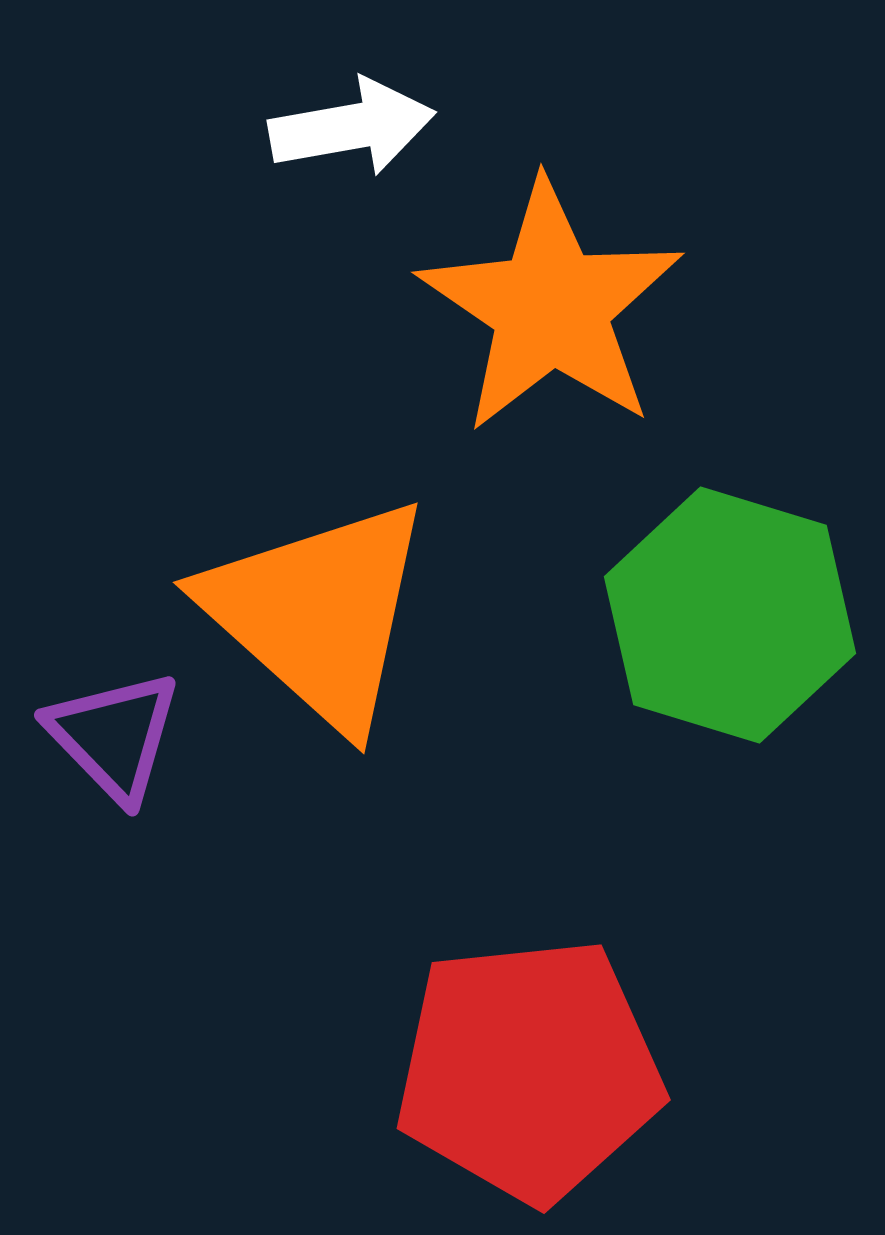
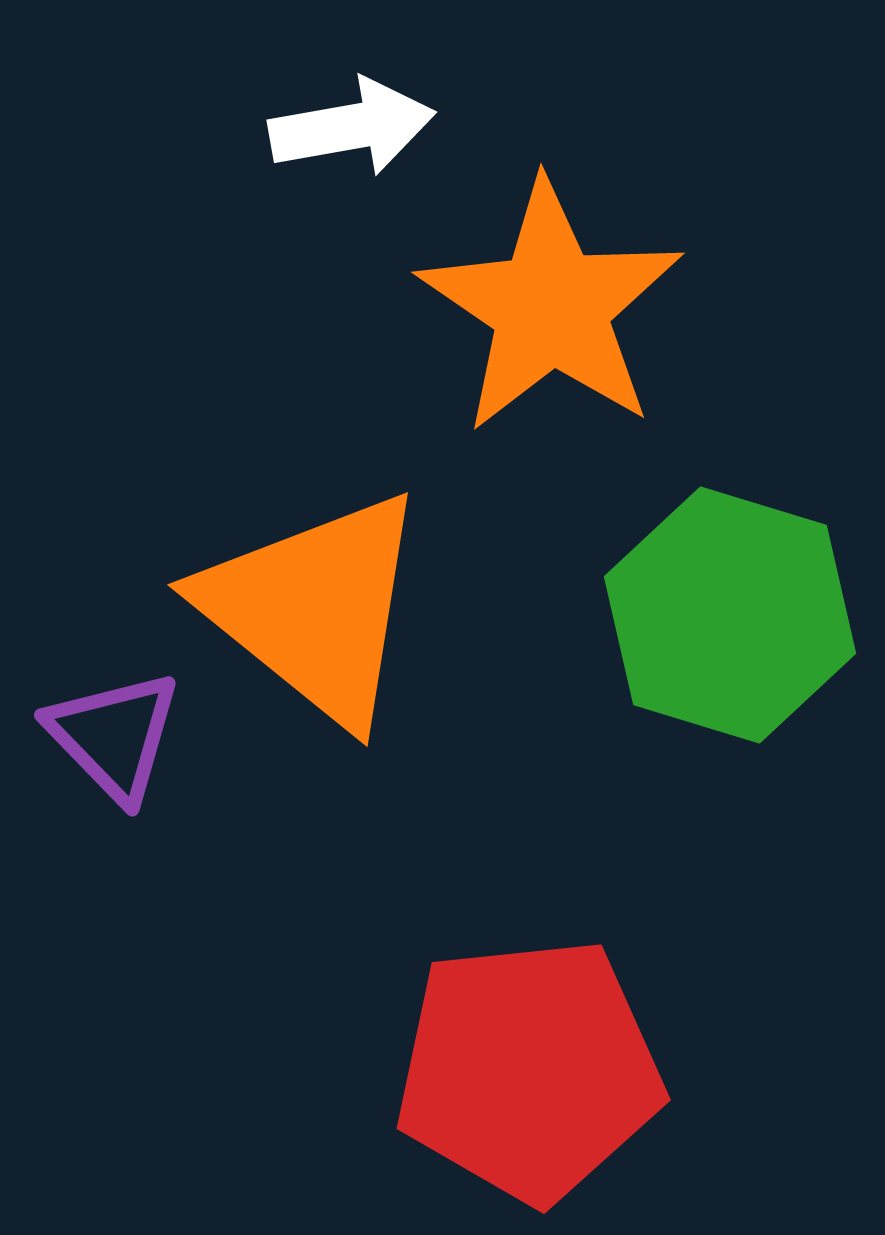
orange triangle: moved 4 px left, 5 px up; rotated 3 degrees counterclockwise
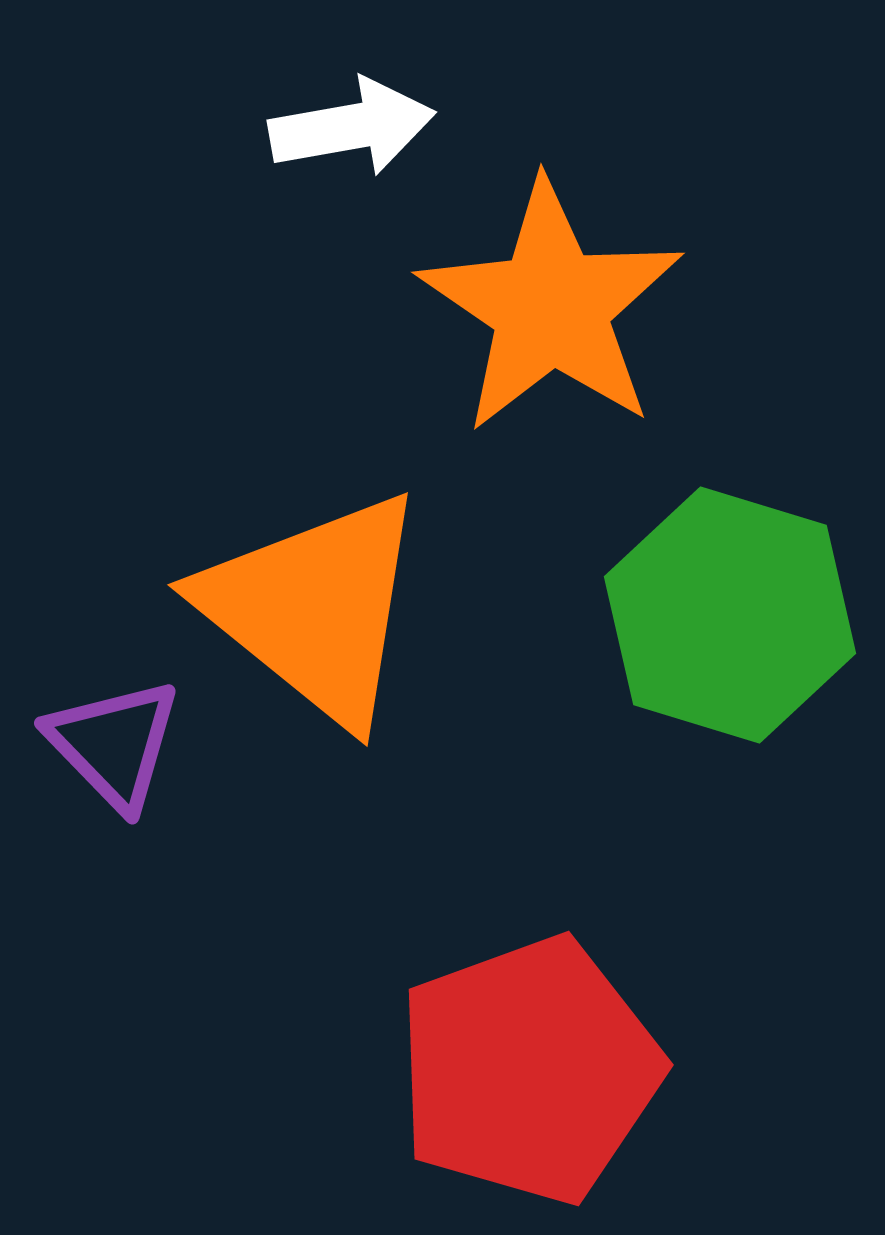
purple triangle: moved 8 px down
red pentagon: rotated 14 degrees counterclockwise
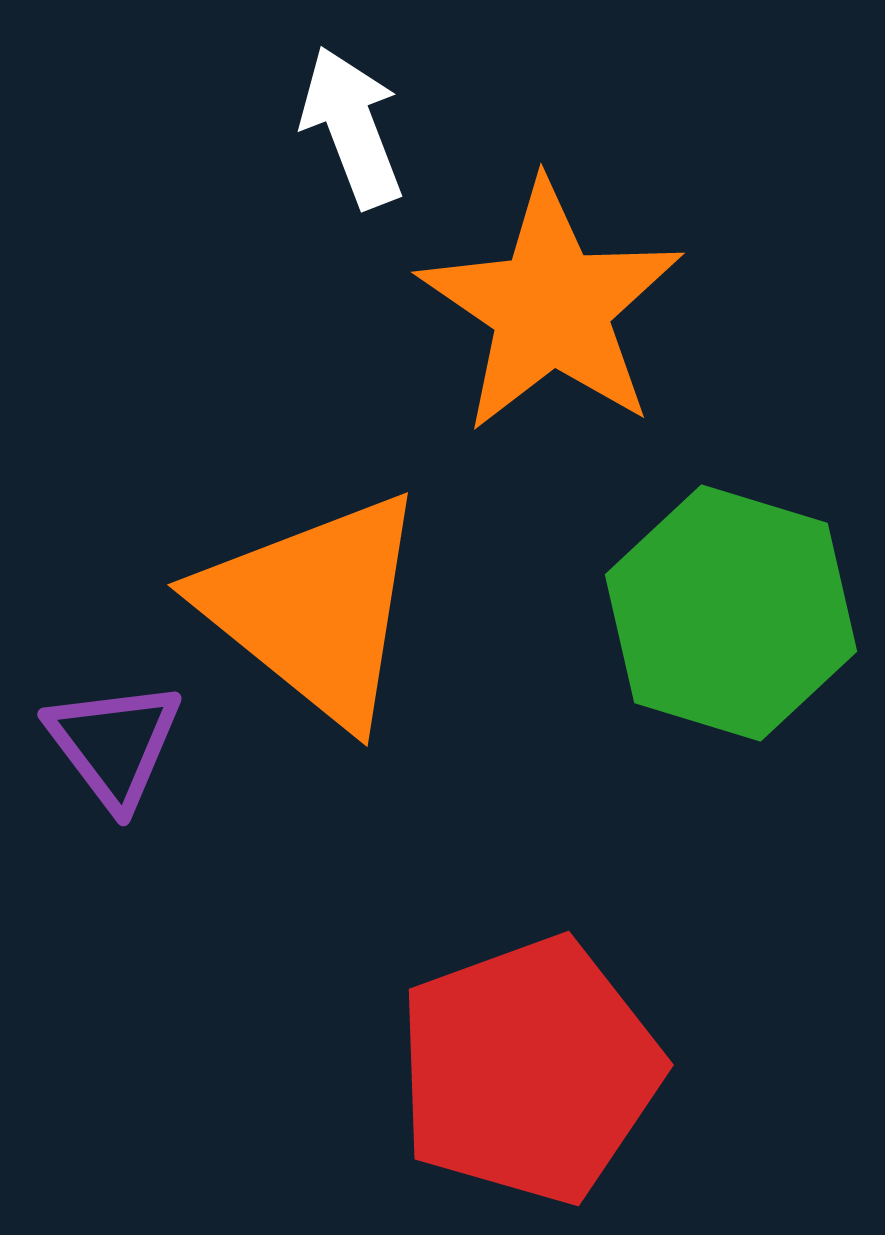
white arrow: rotated 101 degrees counterclockwise
green hexagon: moved 1 px right, 2 px up
purple triangle: rotated 7 degrees clockwise
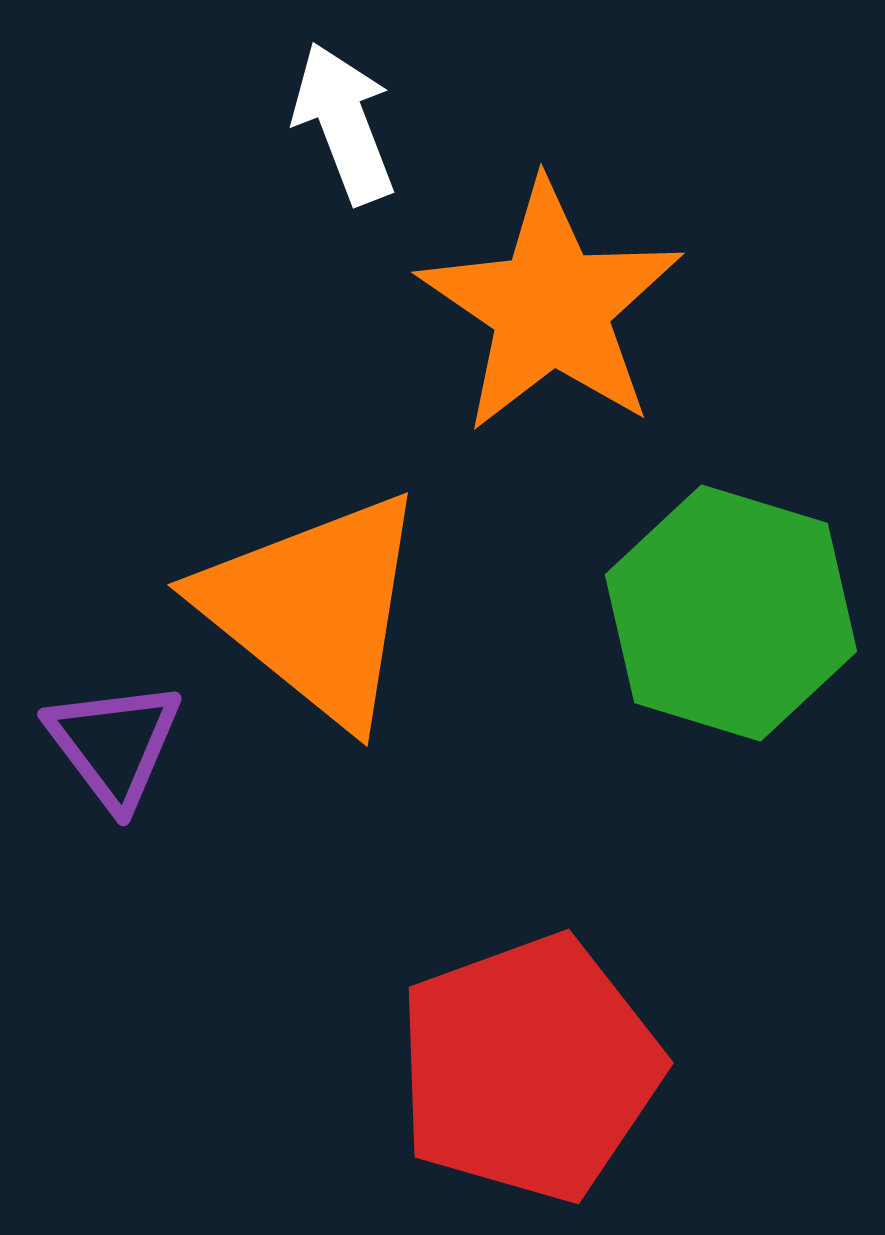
white arrow: moved 8 px left, 4 px up
red pentagon: moved 2 px up
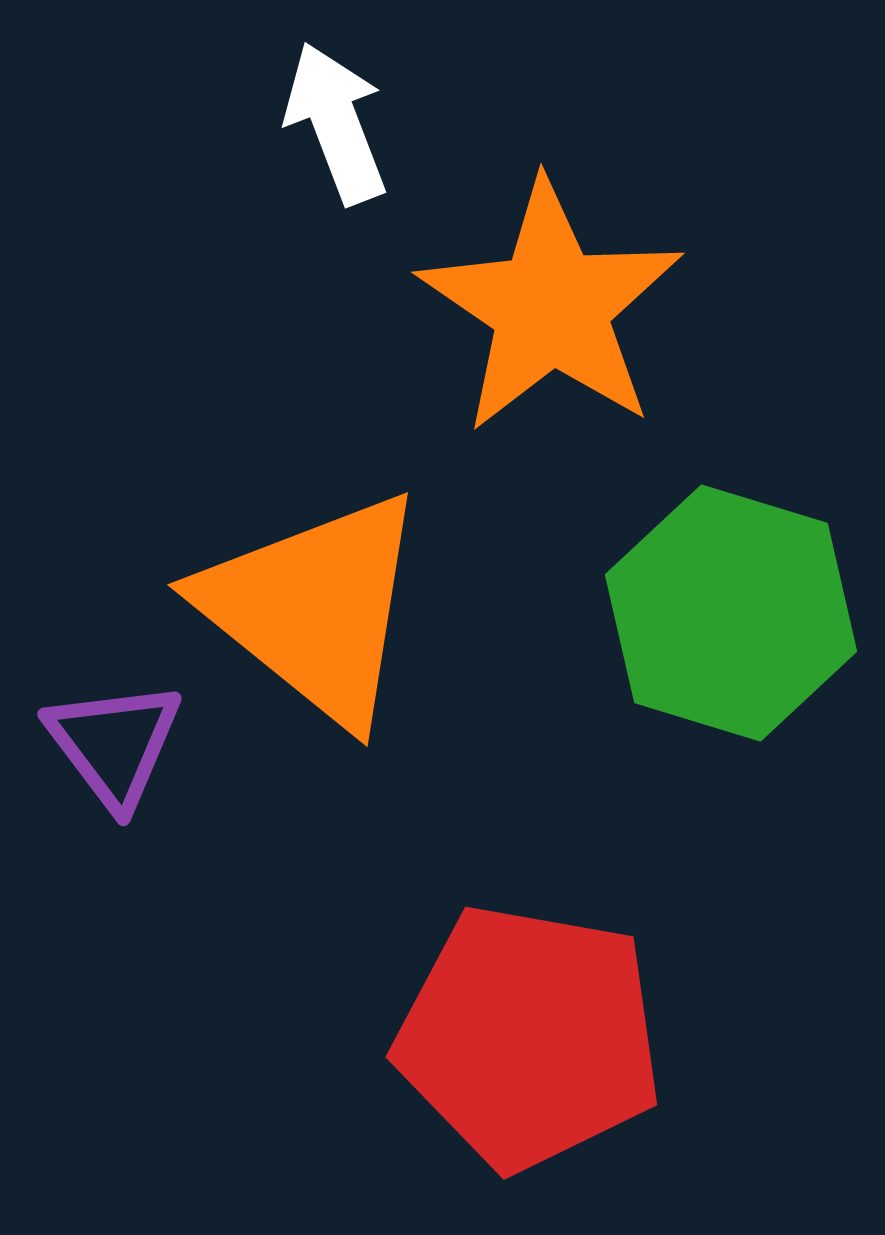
white arrow: moved 8 px left
red pentagon: moved 31 px up; rotated 30 degrees clockwise
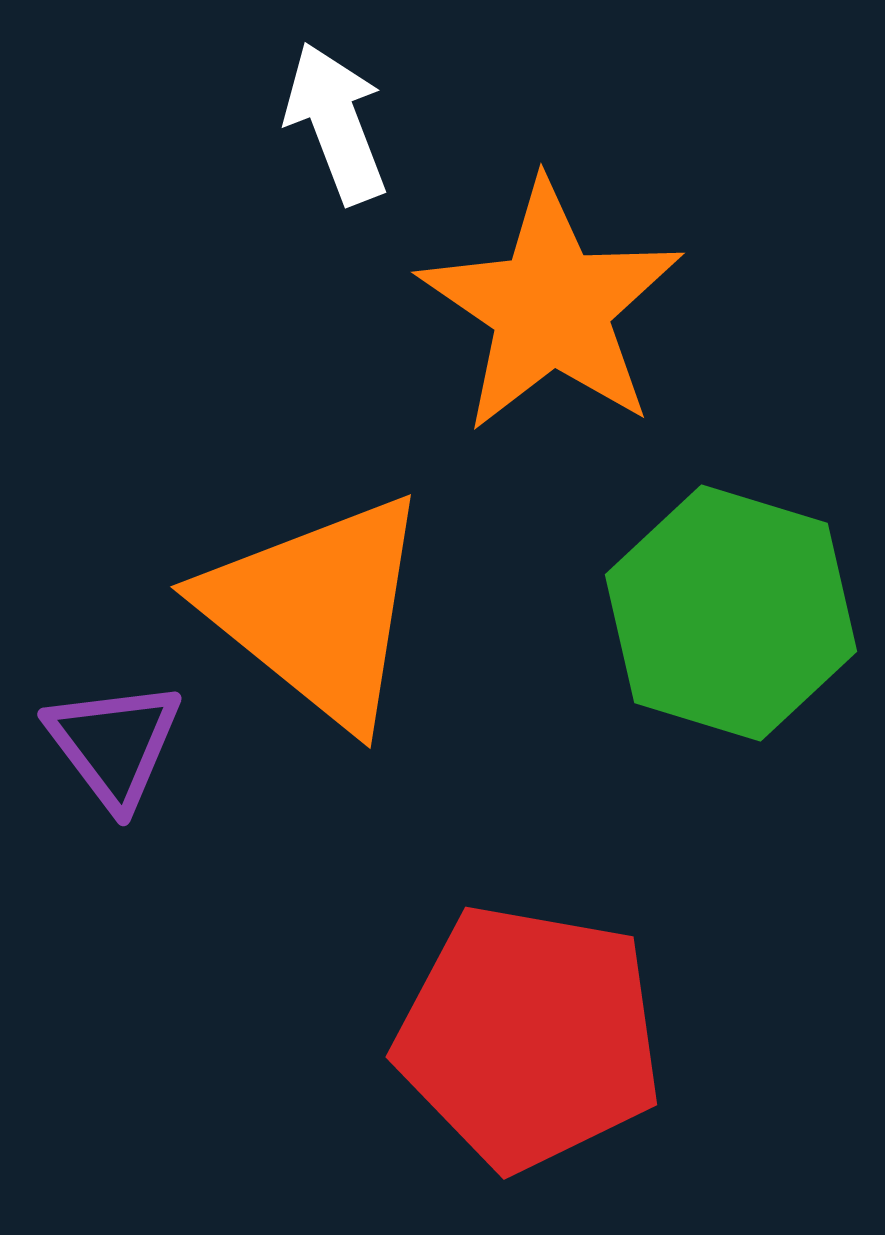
orange triangle: moved 3 px right, 2 px down
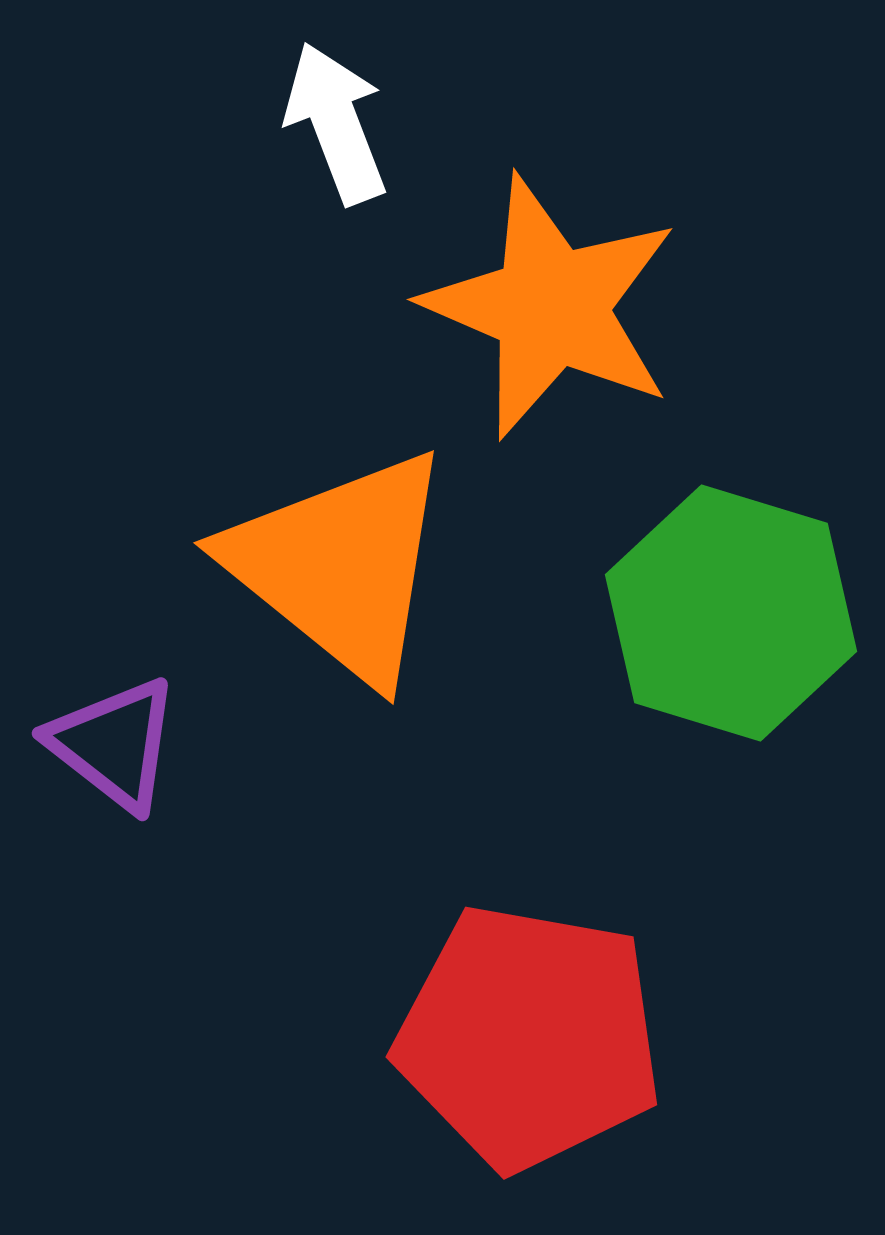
orange star: rotated 11 degrees counterclockwise
orange triangle: moved 23 px right, 44 px up
purple triangle: rotated 15 degrees counterclockwise
